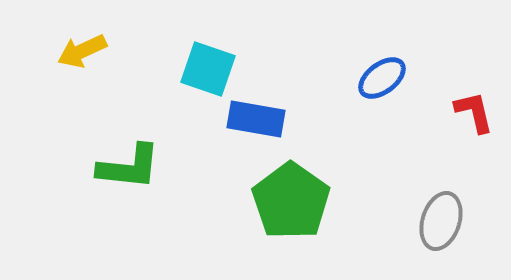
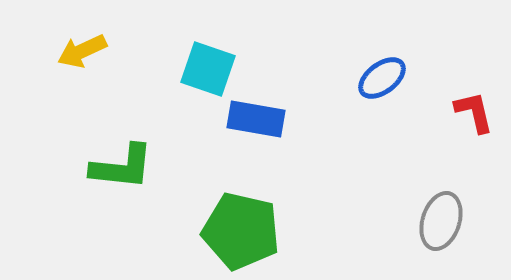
green L-shape: moved 7 px left
green pentagon: moved 50 px left, 30 px down; rotated 22 degrees counterclockwise
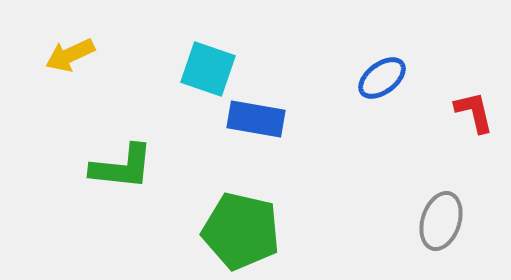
yellow arrow: moved 12 px left, 4 px down
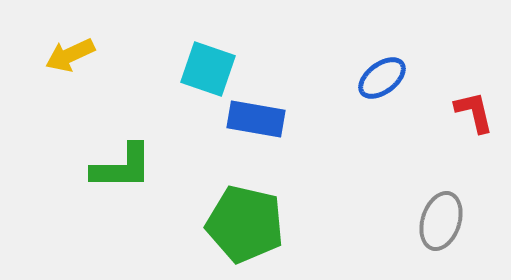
green L-shape: rotated 6 degrees counterclockwise
green pentagon: moved 4 px right, 7 px up
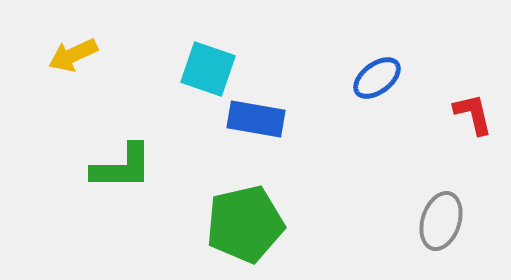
yellow arrow: moved 3 px right
blue ellipse: moved 5 px left
red L-shape: moved 1 px left, 2 px down
green pentagon: rotated 26 degrees counterclockwise
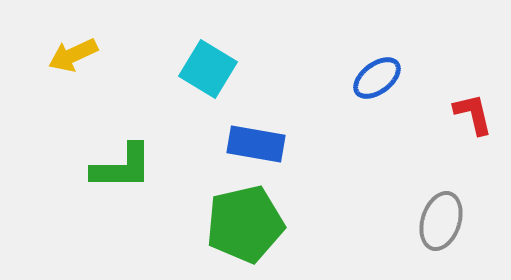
cyan square: rotated 12 degrees clockwise
blue rectangle: moved 25 px down
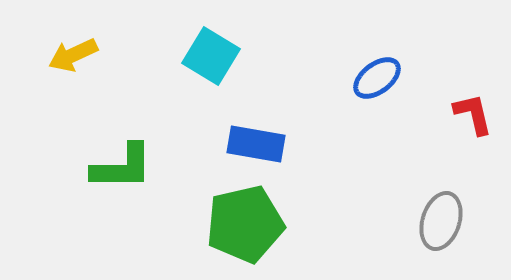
cyan square: moved 3 px right, 13 px up
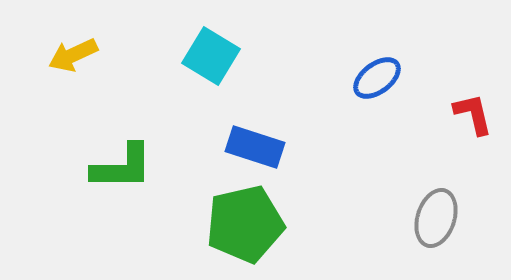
blue rectangle: moved 1 px left, 3 px down; rotated 8 degrees clockwise
gray ellipse: moved 5 px left, 3 px up
